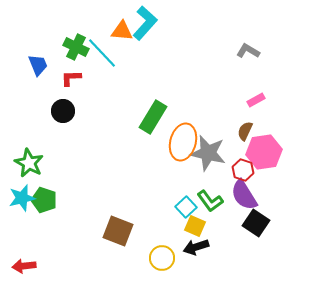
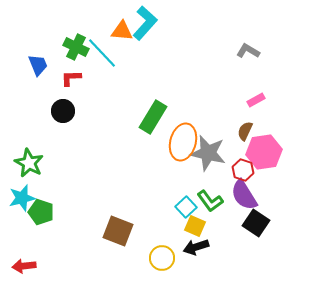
green pentagon: moved 3 px left, 12 px down
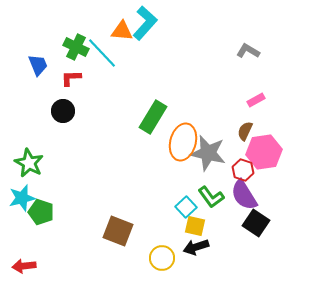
green L-shape: moved 1 px right, 4 px up
yellow square: rotated 10 degrees counterclockwise
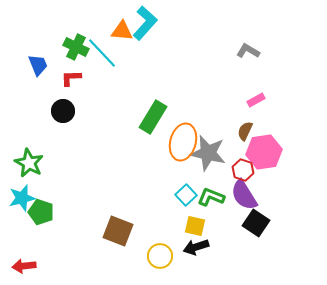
green L-shape: rotated 148 degrees clockwise
cyan square: moved 12 px up
yellow circle: moved 2 px left, 2 px up
